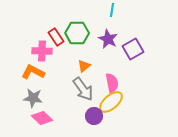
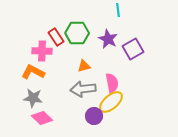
cyan line: moved 6 px right; rotated 16 degrees counterclockwise
orange triangle: rotated 24 degrees clockwise
gray arrow: rotated 120 degrees clockwise
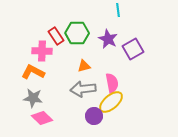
red rectangle: moved 1 px up
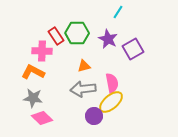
cyan line: moved 2 px down; rotated 40 degrees clockwise
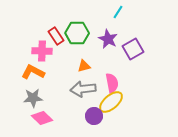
gray star: rotated 12 degrees counterclockwise
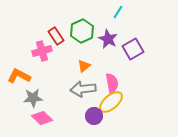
green hexagon: moved 5 px right, 2 px up; rotated 25 degrees counterclockwise
pink cross: rotated 18 degrees counterclockwise
orange triangle: rotated 24 degrees counterclockwise
orange L-shape: moved 14 px left, 4 px down
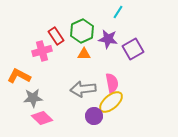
purple star: rotated 18 degrees counterclockwise
orange triangle: moved 12 px up; rotated 40 degrees clockwise
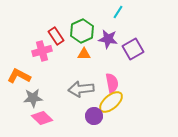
gray arrow: moved 2 px left
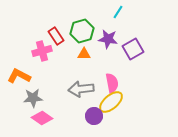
green hexagon: rotated 10 degrees clockwise
pink diamond: rotated 10 degrees counterclockwise
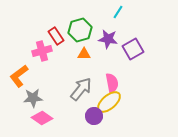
green hexagon: moved 2 px left, 1 px up
orange L-shape: rotated 65 degrees counterclockwise
gray arrow: rotated 135 degrees clockwise
yellow ellipse: moved 2 px left
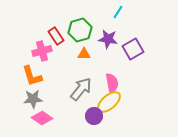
orange L-shape: moved 13 px right; rotated 70 degrees counterclockwise
gray star: moved 1 px down
